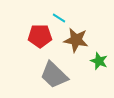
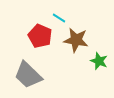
red pentagon: rotated 25 degrees clockwise
gray trapezoid: moved 26 px left
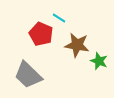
red pentagon: moved 1 px right, 2 px up
brown star: moved 1 px right, 5 px down
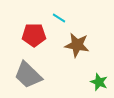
red pentagon: moved 7 px left, 1 px down; rotated 25 degrees counterclockwise
green star: moved 21 px down
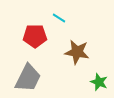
red pentagon: moved 1 px right, 1 px down
brown star: moved 7 px down
gray trapezoid: moved 3 px down; rotated 108 degrees counterclockwise
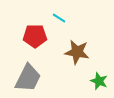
green star: moved 1 px up
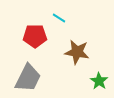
green star: rotated 12 degrees clockwise
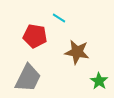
red pentagon: rotated 10 degrees clockwise
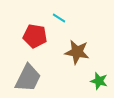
green star: rotated 18 degrees counterclockwise
